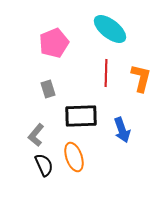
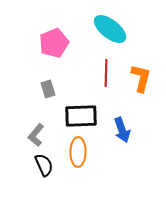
orange ellipse: moved 4 px right, 5 px up; rotated 20 degrees clockwise
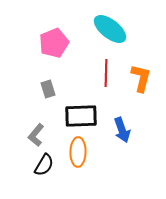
black semicircle: rotated 55 degrees clockwise
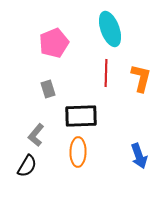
cyan ellipse: rotated 32 degrees clockwise
blue arrow: moved 17 px right, 26 px down
black semicircle: moved 17 px left, 1 px down
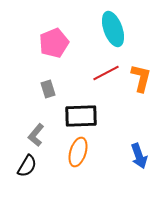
cyan ellipse: moved 3 px right
red line: rotated 60 degrees clockwise
orange ellipse: rotated 16 degrees clockwise
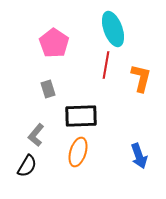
pink pentagon: rotated 16 degrees counterclockwise
red line: moved 8 px up; rotated 52 degrees counterclockwise
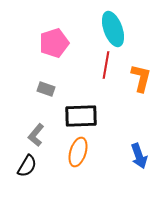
pink pentagon: rotated 20 degrees clockwise
gray rectangle: moved 2 px left; rotated 54 degrees counterclockwise
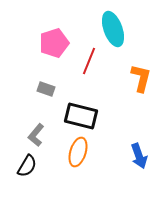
red line: moved 17 px left, 4 px up; rotated 12 degrees clockwise
black rectangle: rotated 16 degrees clockwise
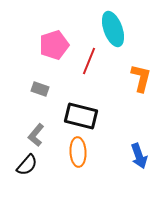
pink pentagon: moved 2 px down
gray rectangle: moved 6 px left
orange ellipse: rotated 20 degrees counterclockwise
black semicircle: moved 1 px up; rotated 10 degrees clockwise
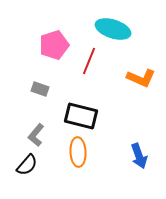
cyan ellipse: rotated 52 degrees counterclockwise
orange L-shape: rotated 100 degrees clockwise
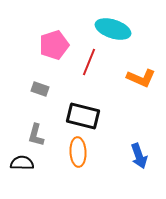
red line: moved 1 px down
black rectangle: moved 2 px right
gray L-shape: rotated 25 degrees counterclockwise
black semicircle: moved 5 px left, 2 px up; rotated 130 degrees counterclockwise
